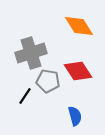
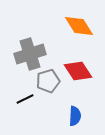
gray cross: moved 1 px left, 1 px down
gray pentagon: rotated 25 degrees counterclockwise
black line: moved 3 px down; rotated 30 degrees clockwise
blue semicircle: rotated 18 degrees clockwise
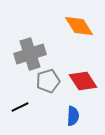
red diamond: moved 5 px right, 10 px down
black line: moved 5 px left, 8 px down
blue semicircle: moved 2 px left
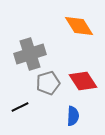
gray pentagon: moved 2 px down
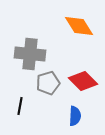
gray cross: rotated 24 degrees clockwise
red diamond: rotated 12 degrees counterclockwise
black line: moved 1 px up; rotated 54 degrees counterclockwise
blue semicircle: moved 2 px right
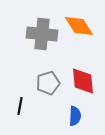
gray cross: moved 12 px right, 20 px up
red diamond: rotated 40 degrees clockwise
